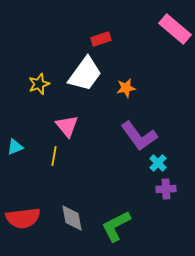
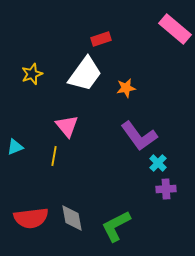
yellow star: moved 7 px left, 10 px up
red semicircle: moved 8 px right
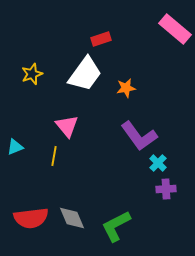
gray diamond: rotated 12 degrees counterclockwise
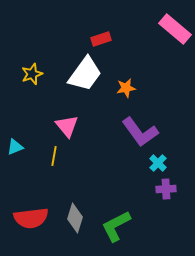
purple L-shape: moved 1 px right, 4 px up
gray diamond: moved 3 px right; rotated 40 degrees clockwise
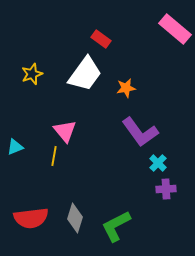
red rectangle: rotated 54 degrees clockwise
pink triangle: moved 2 px left, 5 px down
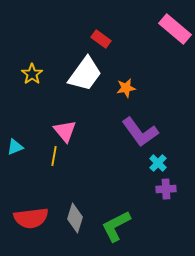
yellow star: rotated 15 degrees counterclockwise
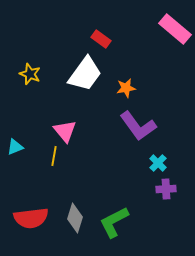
yellow star: moved 2 px left; rotated 15 degrees counterclockwise
purple L-shape: moved 2 px left, 6 px up
green L-shape: moved 2 px left, 4 px up
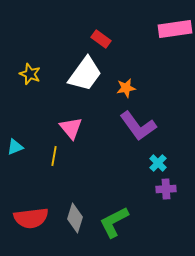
pink rectangle: rotated 48 degrees counterclockwise
pink triangle: moved 6 px right, 3 px up
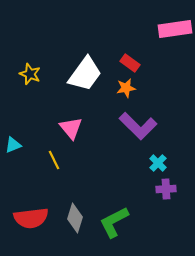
red rectangle: moved 29 px right, 24 px down
purple L-shape: rotated 9 degrees counterclockwise
cyan triangle: moved 2 px left, 2 px up
yellow line: moved 4 px down; rotated 36 degrees counterclockwise
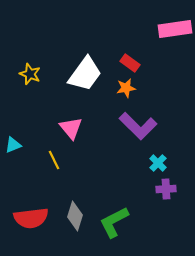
gray diamond: moved 2 px up
